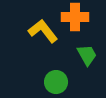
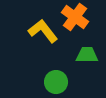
orange cross: rotated 36 degrees clockwise
green trapezoid: rotated 60 degrees counterclockwise
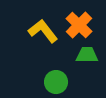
orange cross: moved 4 px right, 8 px down; rotated 8 degrees clockwise
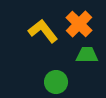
orange cross: moved 1 px up
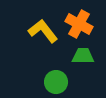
orange cross: rotated 16 degrees counterclockwise
green trapezoid: moved 4 px left, 1 px down
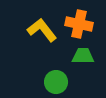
orange cross: rotated 16 degrees counterclockwise
yellow L-shape: moved 1 px left, 1 px up
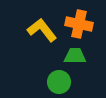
green trapezoid: moved 8 px left
green circle: moved 3 px right
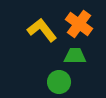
orange cross: rotated 24 degrees clockwise
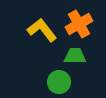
orange cross: rotated 24 degrees clockwise
